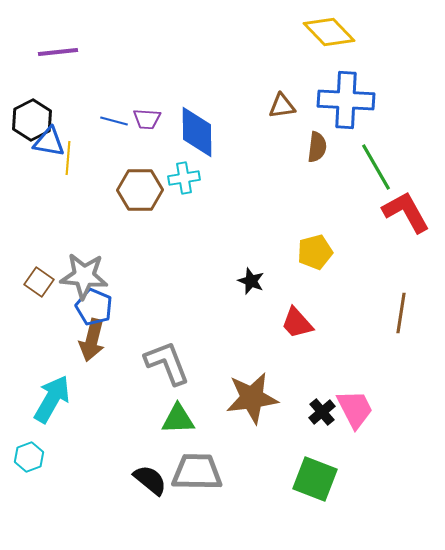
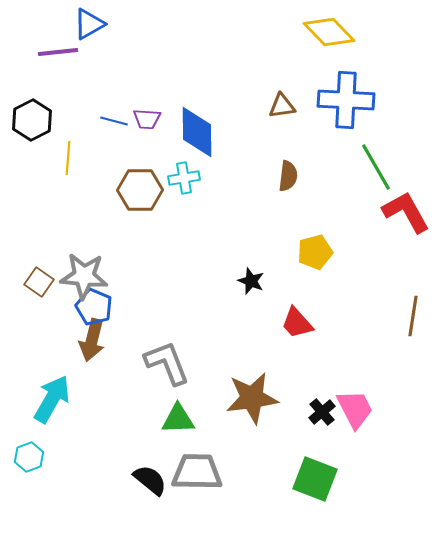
blue triangle: moved 40 px right, 118 px up; rotated 40 degrees counterclockwise
brown semicircle: moved 29 px left, 29 px down
brown line: moved 12 px right, 3 px down
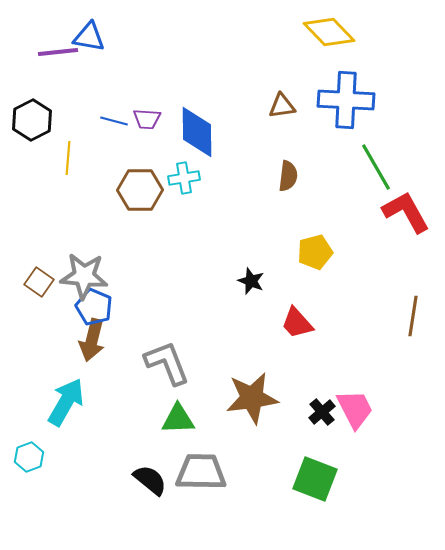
blue triangle: moved 13 px down; rotated 40 degrees clockwise
cyan arrow: moved 14 px right, 3 px down
gray trapezoid: moved 4 px right
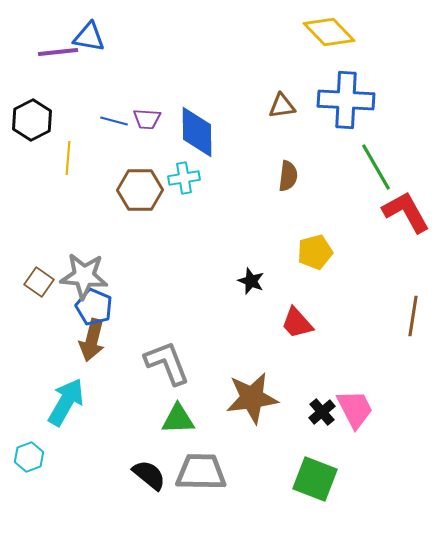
black semicircle: moved 1 px left, 5 px up
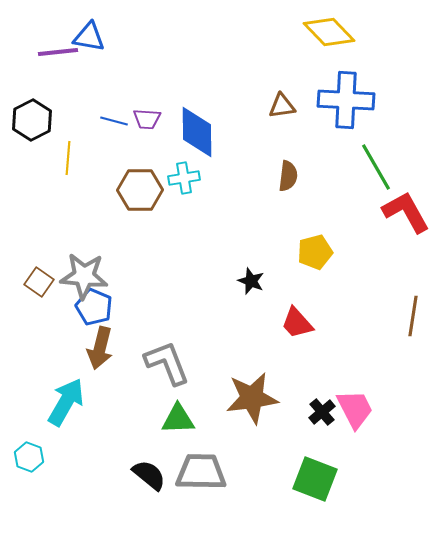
brown arrow: moved 8 px right, 8 px down
cyan hexagon: rotated 20 degrees counterclockwise
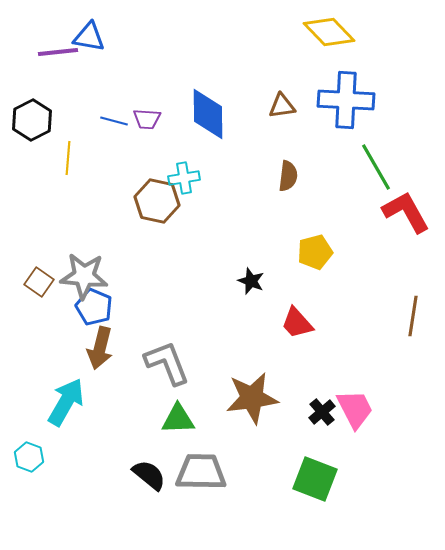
blue diamond: moved 11 px right, 18 px up
brown hexagon: moved 17 px right, 11 px down; rotated 12 degrees clockwise
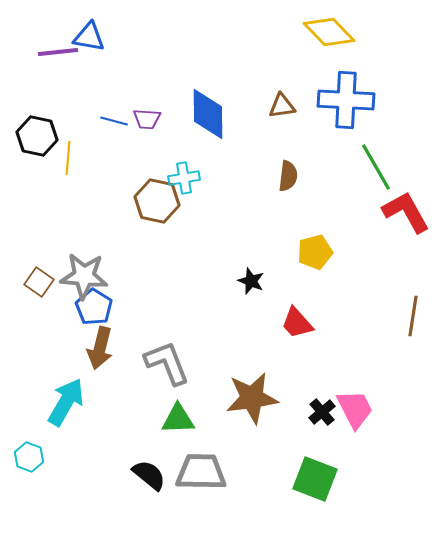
black hexagon: moved 5 px right, 16 px down; rotated 21 degrees counterclockwise
blue pentagon: rotated 9 degrees clockwise
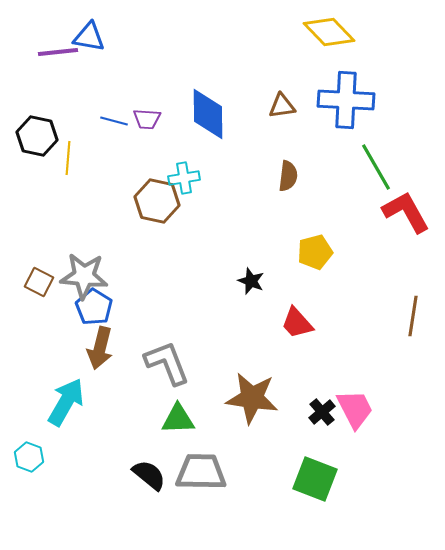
brown square: rotated 8 degrees counterclockwise
brown star: rotated 16 degrees clockwise
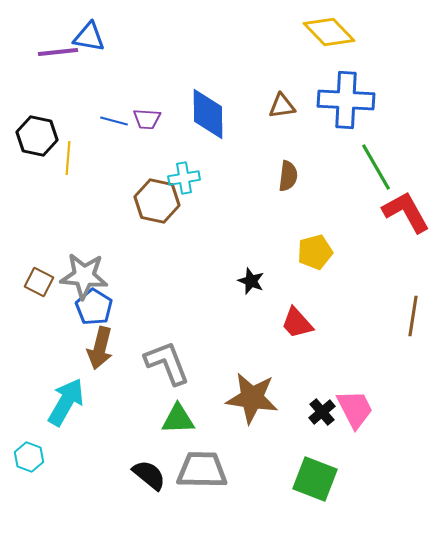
gray trapezoid: moved 1 px right, 2 px up
